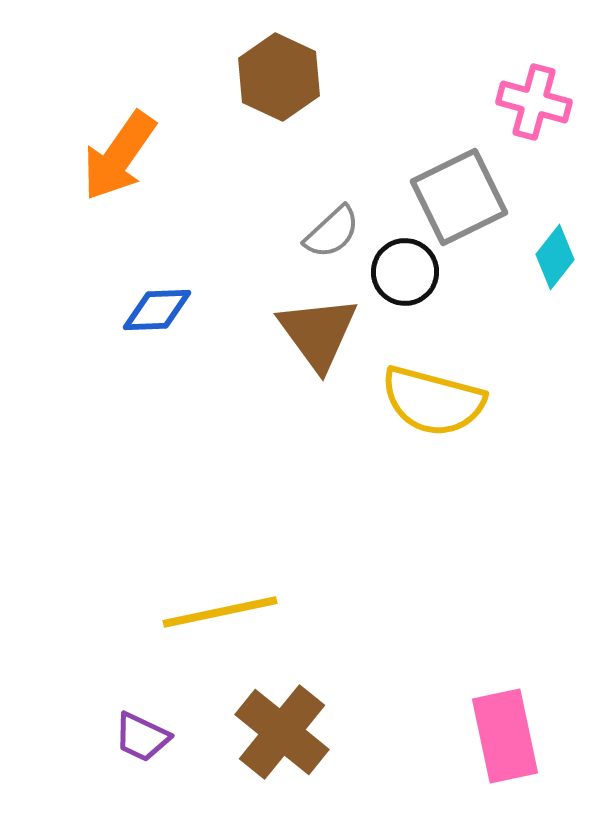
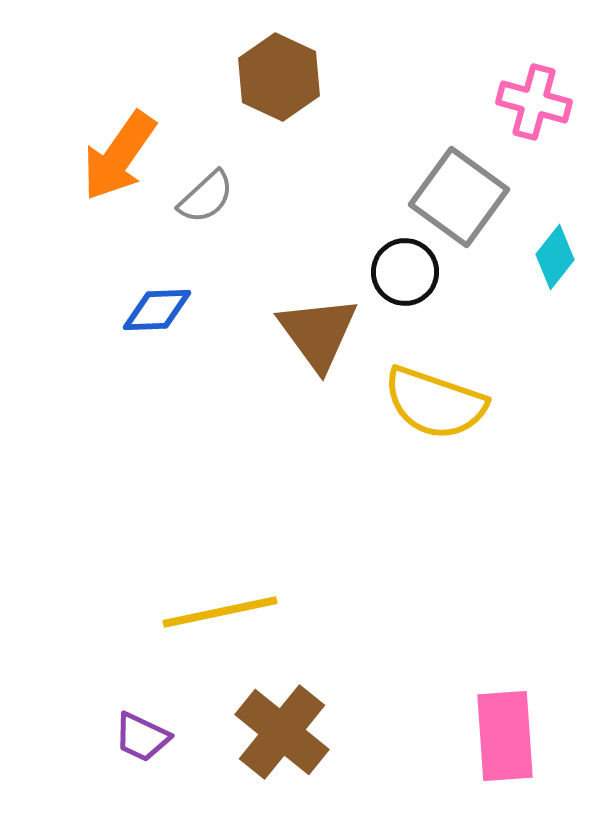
gray square: rotated 28 degrees counterclockwise
gray semicircle: moved 126 px left, 35 px up
yellow semicircle: moved 2 px right, 2 px down; rotated 4 degrees clockwise
pink rectangle: rotated 8 degrees clockwise
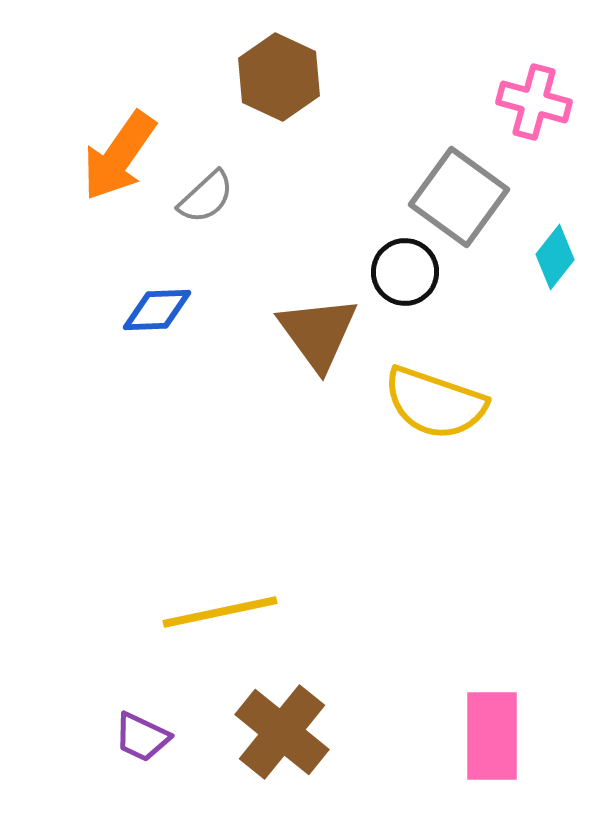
pink rectangle: moved 13 px left; rotated 4 degrees clockwise
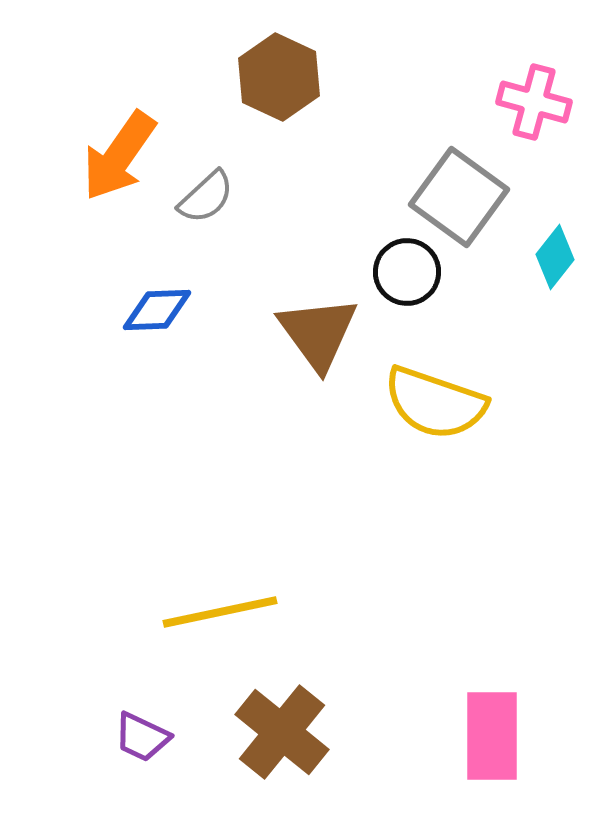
black circle: moved 2 px right
